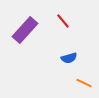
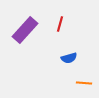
red line: moved 3 px left, 3 px down; rotated 56 degrees clockwise
orange line: rotated 21 degrees counterclockwise
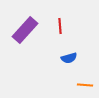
red line: moved 2 px down; rotated 21 degrees counterclockwise
orange line: moved 1 px right, 2 px down
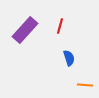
red line: rotated 21 degrees clockwise
blue semicircle: rotated 91 degrees counterclockwise
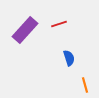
red line: moved 1 px left, 2 px up; rotated 56 degrees clockwise
orange line: rotated 70 degrees clockwise
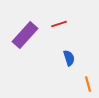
purple rectangle: moved 5 px down
orange line: moved 3 px right, 1 px up
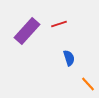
purple rectangle: moved 2 px right, 4 px up
orange line: rotated 28 degrees counterclockwise
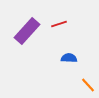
blue semicircle: rotated 70 degrees counterclockwise
orange line: moved 1 px down
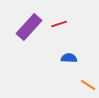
purple rectangle: moved 2 px right, 4 px up
orange line: rotated 14 degrees counterclockwise
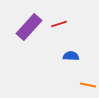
blue semicircle: moved 2 px right, 2 px up
orange line: rotated 21 degrees counterclockwise
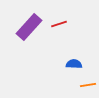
blue semicircle: moved 3 px right, 8 px down
orange line: rotated 21 degrees counterclockwise
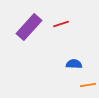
red line: moved 2 px right
